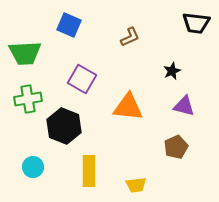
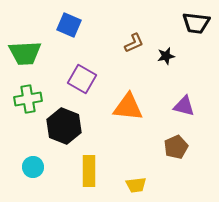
brown L-shape: moved 4 px right, 6 px down
black star: moved 6 px left, 15 px up; rotated 12 degrees clockwise
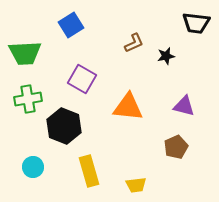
blue square: moved 2 px right; rotated 35 degrees clockwise
yellow rectangle: rotated 16 degrees counterclockwise
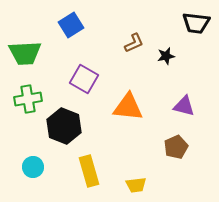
purple square: moved 2 px right
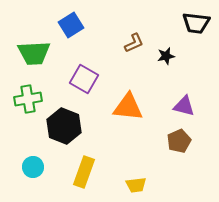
green trapezoid: moved 9 px right
brown pentagon: moved 3 px right, 6 px up
yellow rectangle: moved 5 px left, 1 px down; rotated 36 degrees clockwise
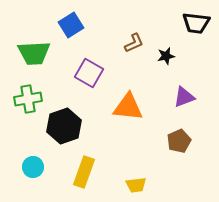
purple square: moved 5 px right, 6 px up
purple triangle: moved 9 px up; rotated 35 degrees counterclockwise
black hexagon: rotated 20 degrees clockwise
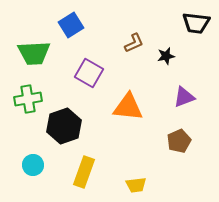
cyan circle: moved 2 px up
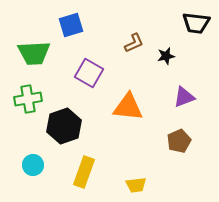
blue square: rotated 15 degrees clockwise
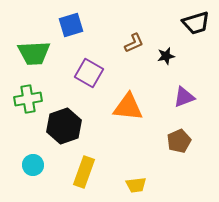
black trapezoid: rotated 24 degrees counterclockwise
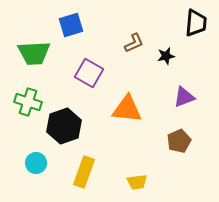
black trapezoid: rotated 68 degrees counterclockwise
green cross: moved 3 px down; rotated 28 degrees clockwise
orange triangle: moved 1 px left, 2 px down
cyan circle: moved 3 px right, 2 px up
yellow trapezoid: moved 1 px right, 3 px up
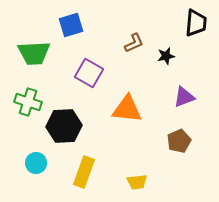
black hexagon: rotated 16 degrees clockwise
